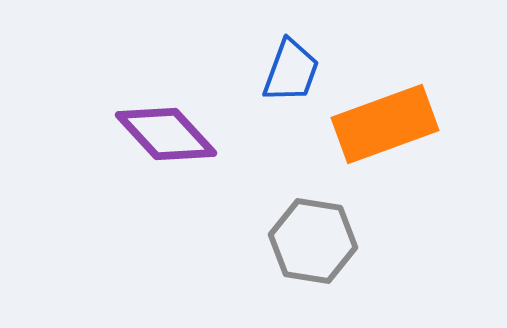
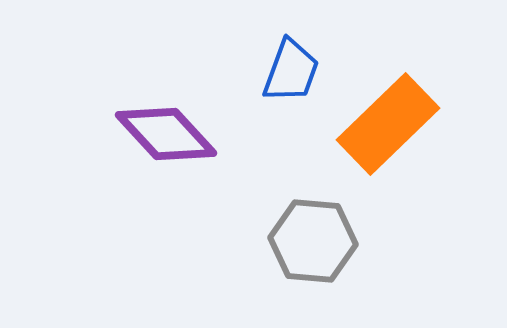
orange rectangle: moved 3 px right; rotated 24 degrees counterclockwise
gray hexagon: rotated 4 degrees counterclockwise
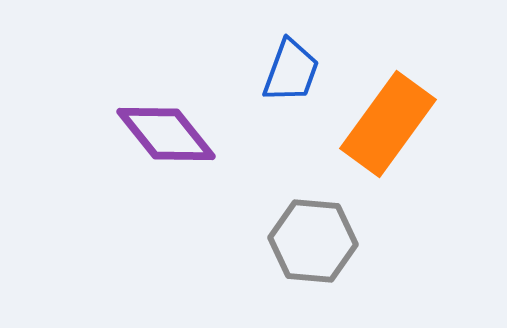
orange rectangle: rotated 10 degrees counterclockwise
purple diamond: rotated 4 degrees clockwise
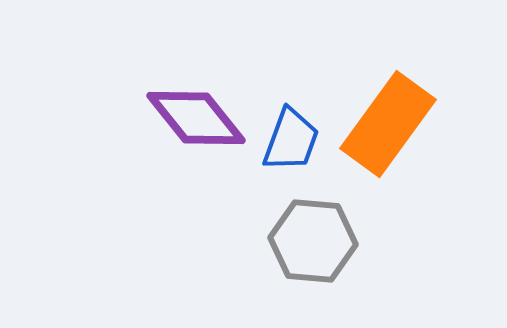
blue trapezoid: moved 69 px down
purple diamond: moved 30 px right, 16 px up
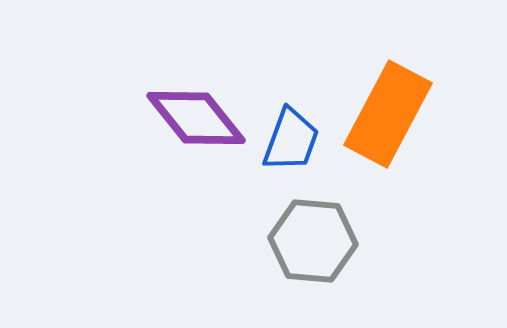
orange rectangle: moved 10 px up; rotated 8 degrees counterclockwise
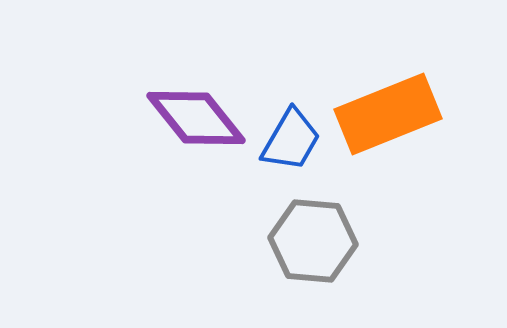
orange rectangle: rotated 40 degrees clockwise
blue trapezoid: rotated 10 degrees clockwise
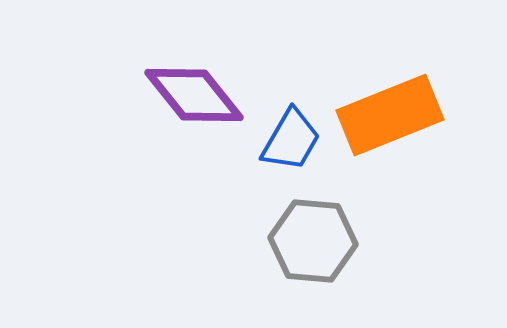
orange rectangle: moved 2 px right, 1 px down
purple diamond: moved 2 px left, 23 px up
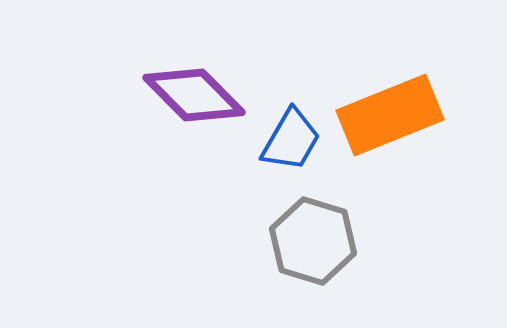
purple diamond: rotated 6 degrees counterclockwise
gray hexagon: rotated 12 degrees clockwise
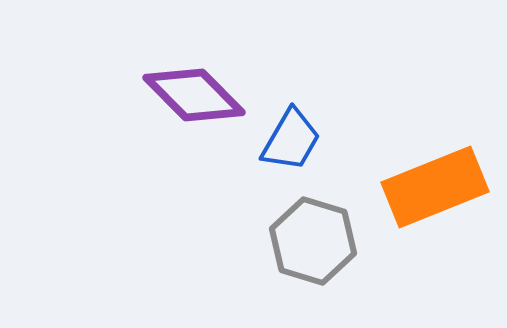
orange rectangle: moved 45 px right, 72 px down
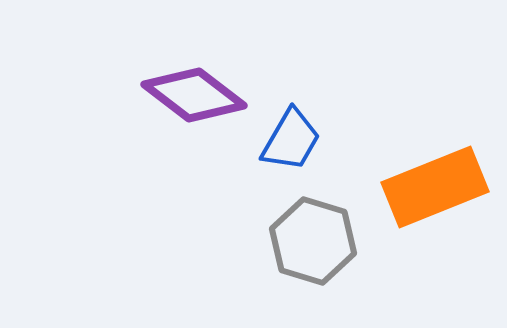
purple diamond: rotated 8 degrees counterclockwise
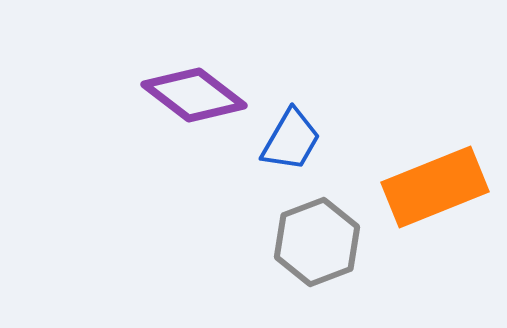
gray hexagon: moved 4 px right, 1 px down; rotated 22 degrees clockwise
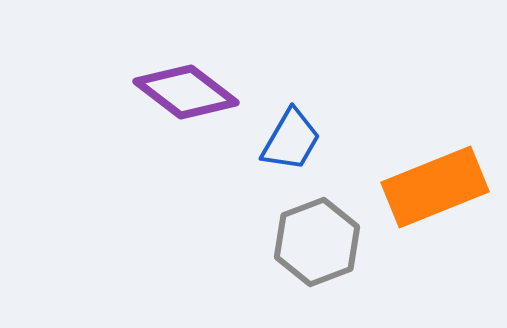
purple diamond: moved 8 px left, 3 px up
